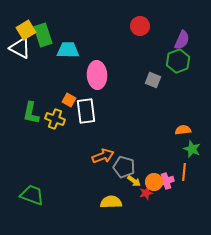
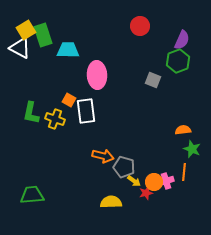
orange arrow: rotated 35 degrees clockwise
green trapezoid: rotated 25 degrees counterclockwise
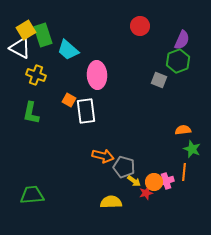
cyan trapezoid: rotated 140 degrees counterclockwise
gray square: moved 6 px right
yellow cross: moved 19 px left, 44 px up
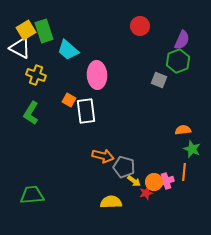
green rectangle: moved 1 px right, 4 px up
green L-shape: rotated 20 degrees clockwise
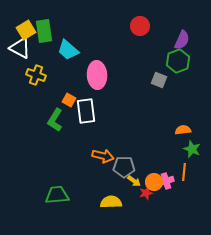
green rectangle: rotated 10 degrees clockwise
green L-shape: moved 24 px right, 7 px down
gray pentagon: rotated 15 degrees counterclockwise
green trapezoid: moved 25 px right
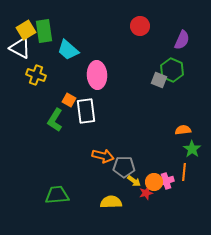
green hexagon: moved 6 px left, 9 px down; rotated 15 degrees counterclockwise
green star: rotated 12 degrees clockwise
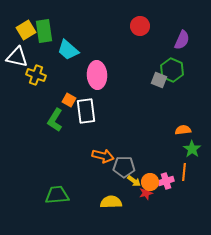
white triangle: moved 3 px left, 9 px down; rotated 15 degrees counterclockwise
orange circle: moved 4 px left
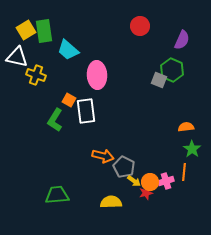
orange semicircle: moved 3 px right, 3 px up
gray pentagon: rotated 25 degrees clockwise
